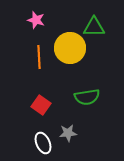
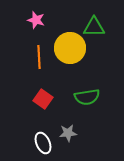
red square: moved 2 px right, 6 px up
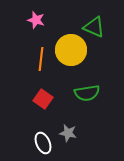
green triangle: rotated 25 degrees clockwise
yellow circle: moved 1 px right, 2 px down
orange line: moved 2 px right, 2 px down; rotated 10 degrees clockwise
green semicircle: moved 4 px up
gray star: rotated 18 degrees clockwise
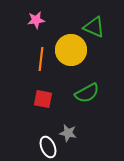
pink star: rotated 24 degrees counterclockwise
green semicircle: rotated 20 degrees counterclockwise
red square: rotated 24 degrees counterclockwise
white ellipse: moved 5 px right, 4 px down
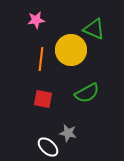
green triangle: moved 2 px down
white ellipse: rotated 25 degrees counterclockwise
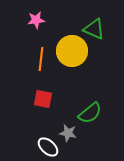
yellow circle: moved 1 px right, 1 px down
green semicircle: moved 3 px right, 20 px down; rotated 10 degrees counterclockwise
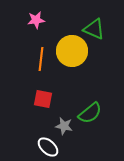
gray star: moved 4 px left, 7 px up
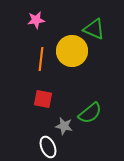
white ellipse: rotated 25 degrees clockwise
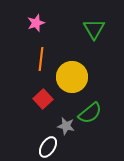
pink star: moved 3 px down; rotated 12 degrees counterclockwise
green triangle: rotated 35 degrees clockwise
yellow circle: moved 26 px down
red square: rotated 36 degrees clockwise
gray star: moved 2 px right
white ellipse: rotated 55 degrees clockwise
